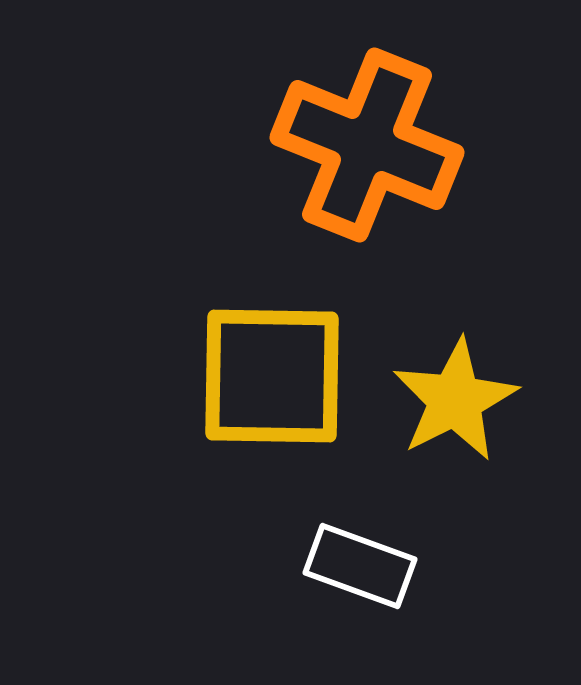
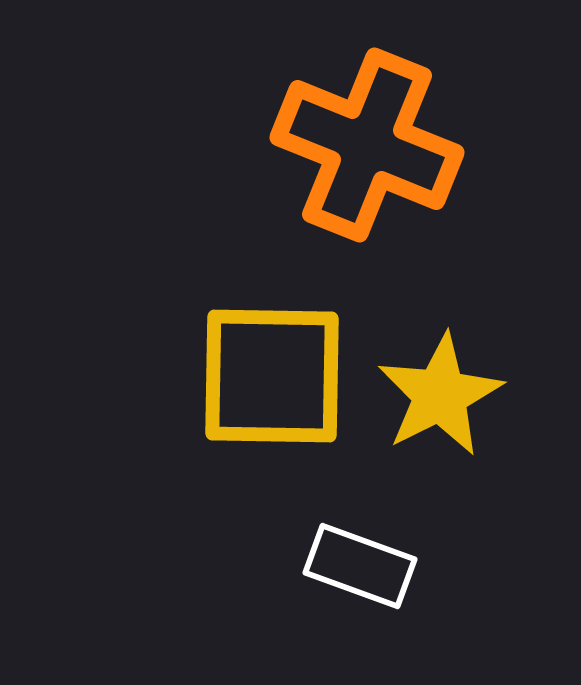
yellow star: moved 15 px left, 5 px up
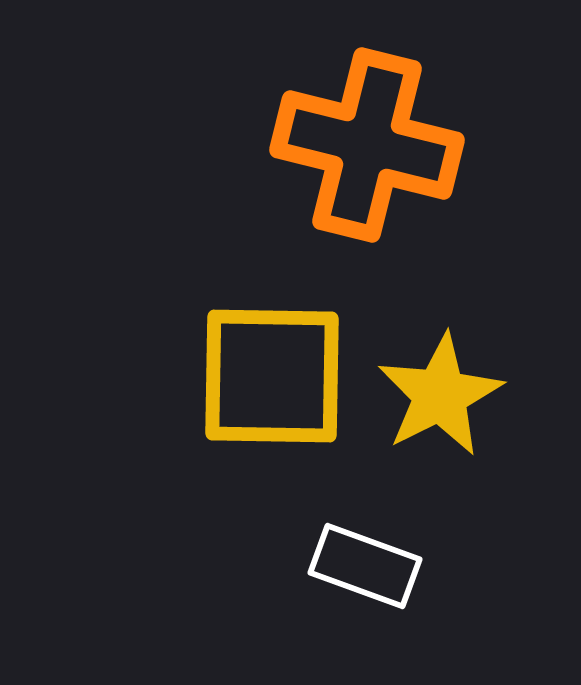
orange cross: rotated 8 degrees counterclockwise
white rectangle: moved 5 px right
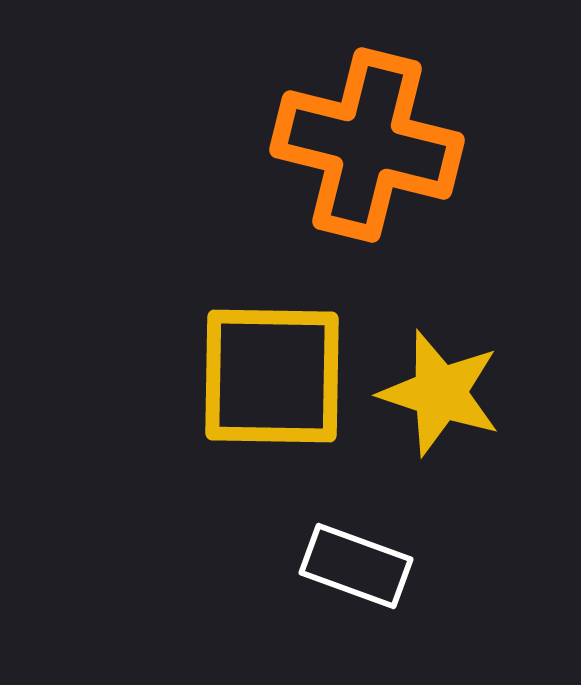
yellow star: moved 2 px up; rotated 27 degrees counterclockwise
white rectangle: moved 9 px left
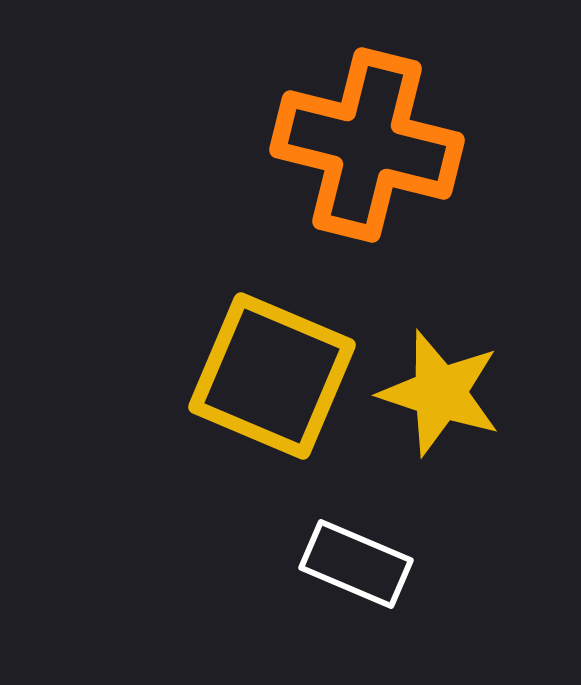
yellow square: rotated 22 degrees clockwise
white rectangle: moved 2 px up; rotated 3 degrees clockwise
